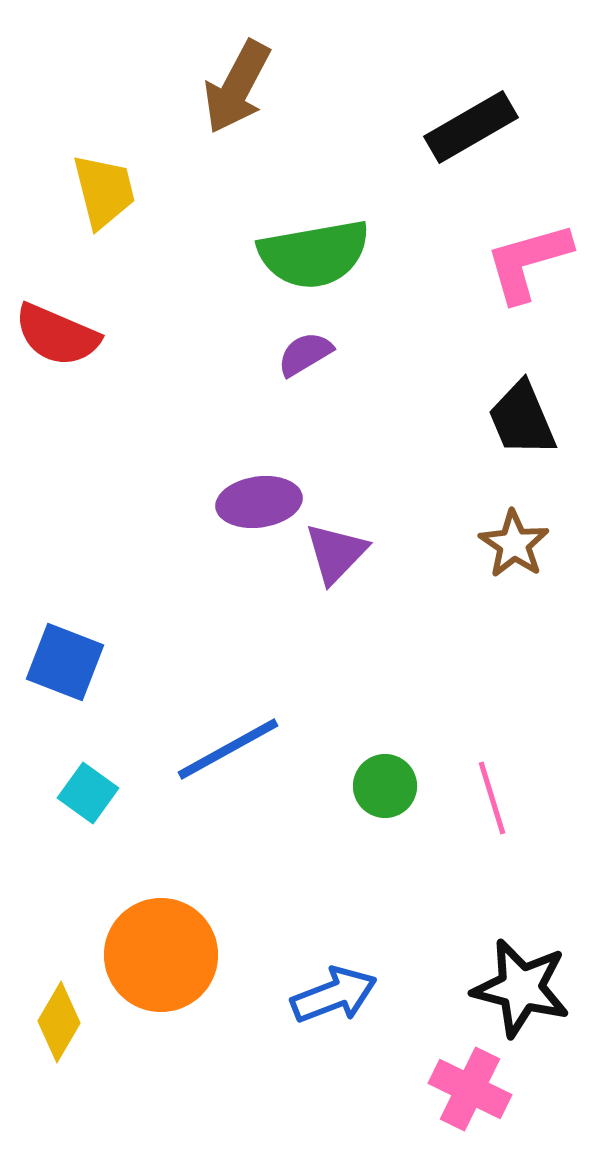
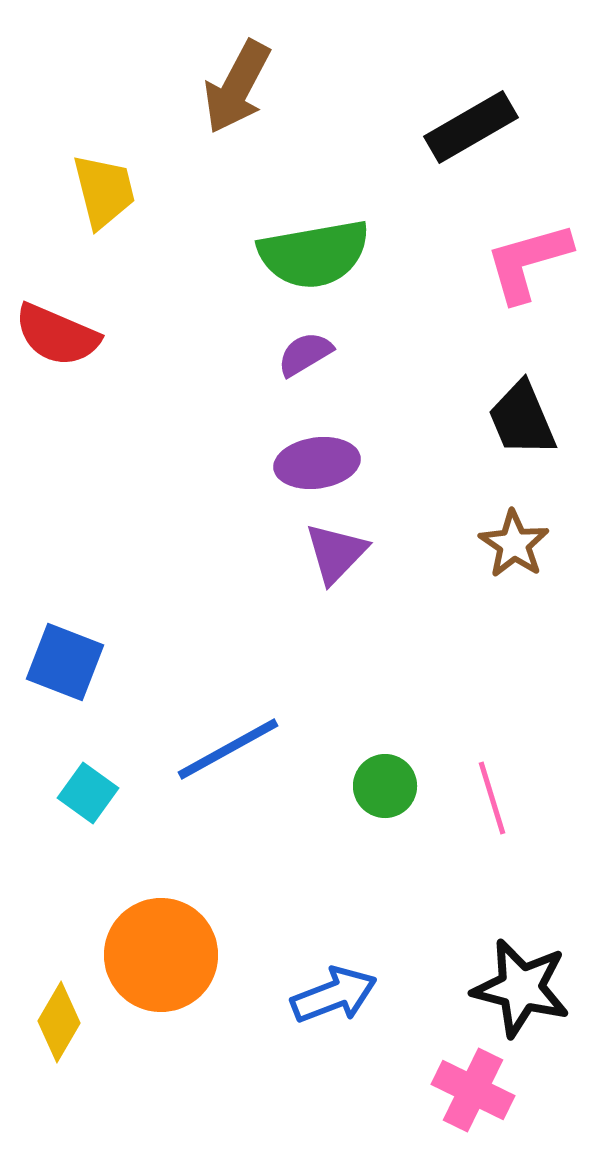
purple ellipse: moved 58 px right, 39 px up
pink cross: moved 3 px right, 1 px down
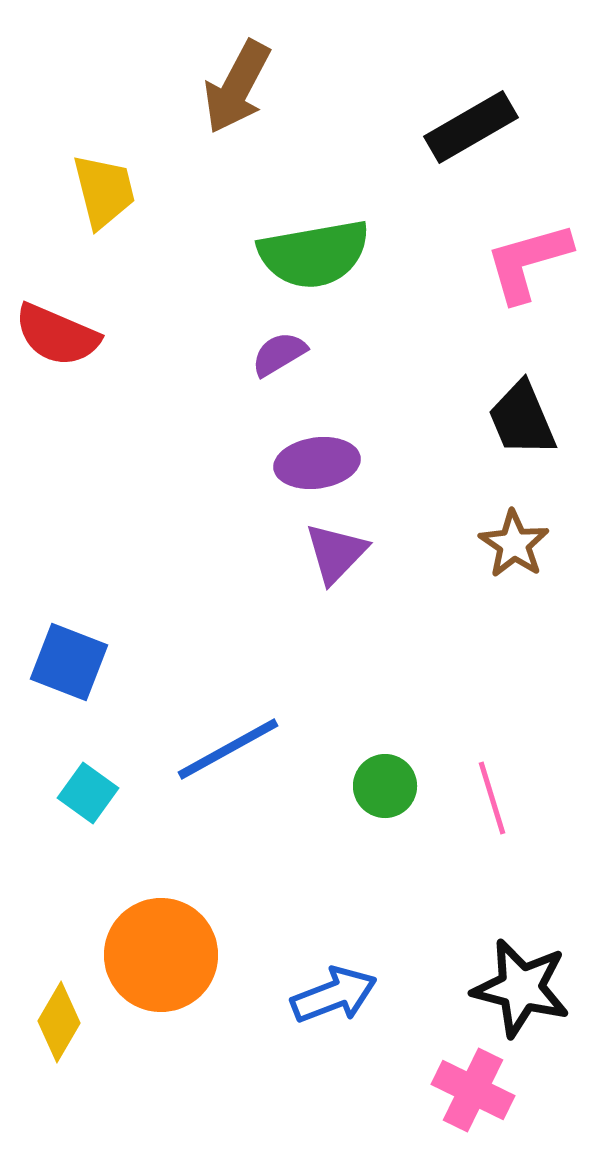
purple semicircle: moved 26 px left
blue square: moved 4 px right
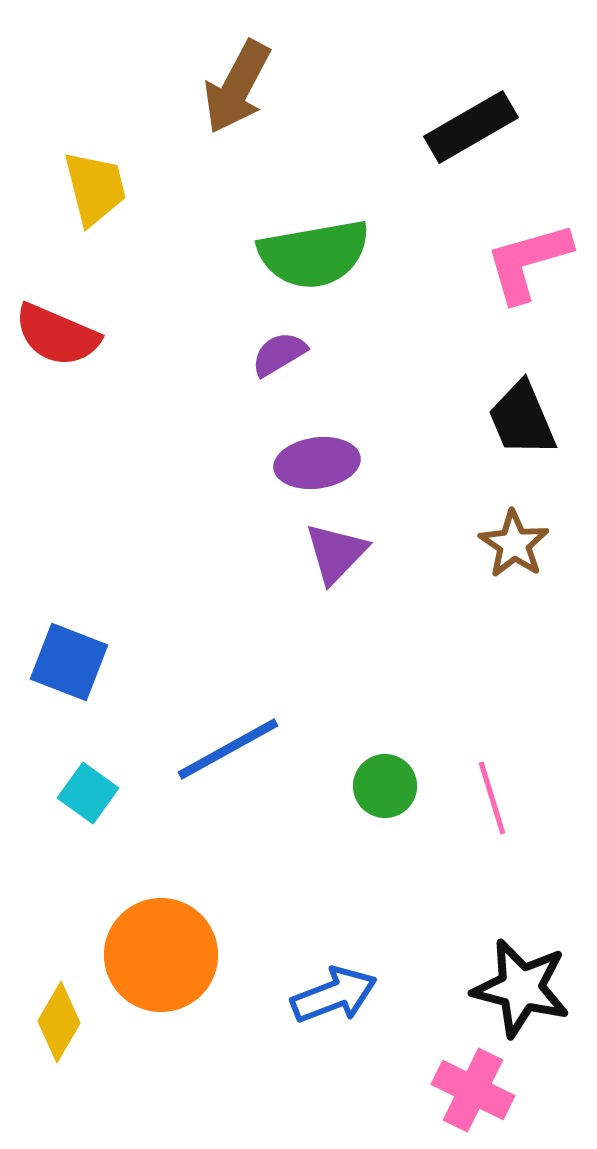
yellow trapezoid: moved 9 px left, 3 px up
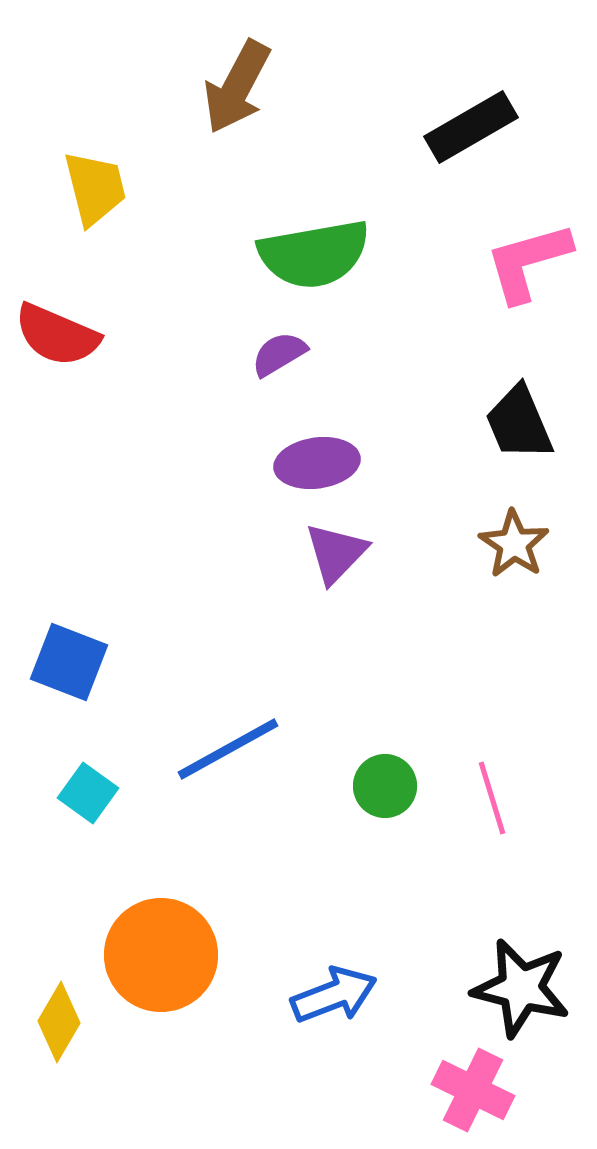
black trapezoid: moved 3 px left, 4 px down
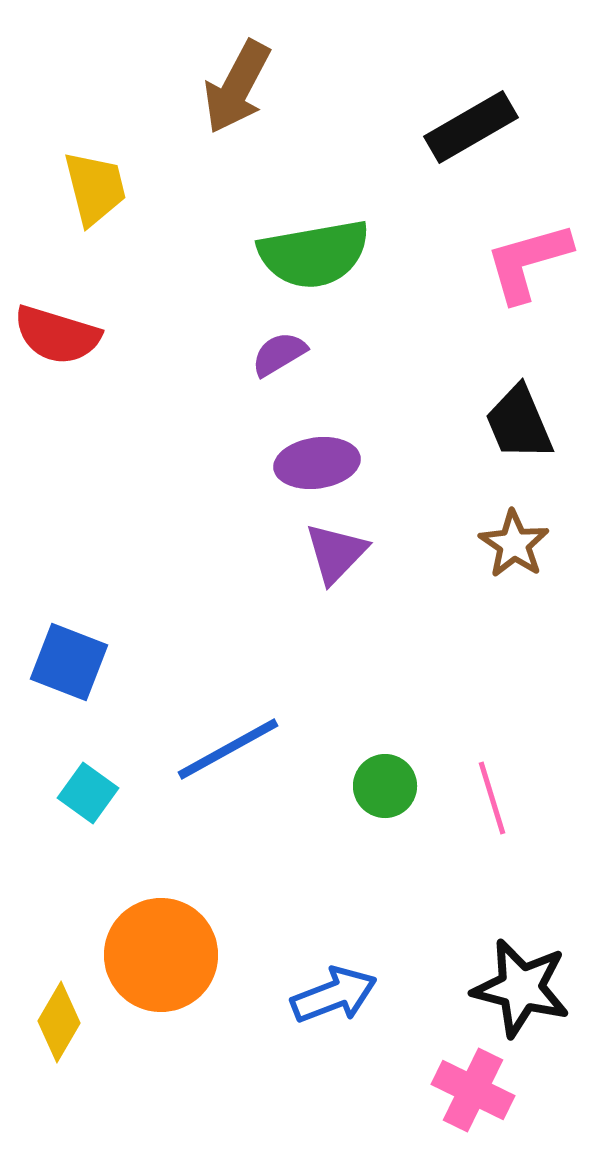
red semicircle: rotated 6 degrees counterclockwise
